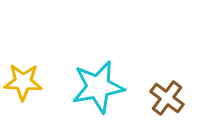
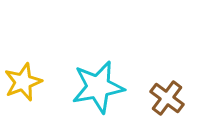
yellow star: rotated 24 degrees counterclockwise
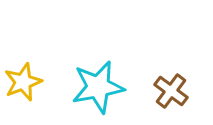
brown cross: moved 4 px right, 7 px up
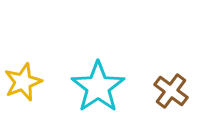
cyan star: rotated 24 degrees counterclockwise
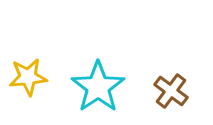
yellow star: moved 5 px right, 5 px up; rotated 15 degrees clockwise
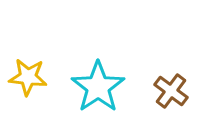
yellow star: rotated 12 degrees clockwise
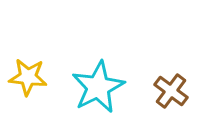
cyan star: rotated 8 degrees clockwise
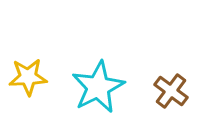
yellow star: rotated 9 degrees counterclockwise
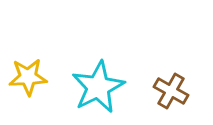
brown cross: rotated 8 degrees counterclockwise
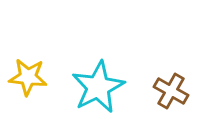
yellow star: rotated 9 degrees clockwise
